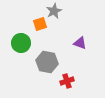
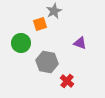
red cross: rotated 32 degrees counterclockwise
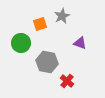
gray star: moved 8 px right, 5 px down
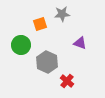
gray star: moved 2 px up; rotated 21 degrees clockwise
green circle: moved 2 px down
gray hexagon: rotated 15 degrees clockwise
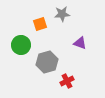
gray hexagon: rotated 20 degrees clockwise
red cross: rotated 24 degrees clockwise
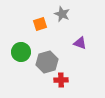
gray star: rotated 28 degrees clockwise
green circle: moved 7 px down
red cross: moved 6 px left, 1 px up; rotated 24 degrees clockwise
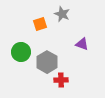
purple triangle: moved 2 px right, 1 px down
gray hexagon: rotated 15 degrees counterclockwise
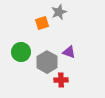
gray star: moved 3 px left, 2 px up; rotated 28 degrees clockwise
orange square: moved 2 px right, 1 px up
purple triangle: moved 13 px left, 8 px down
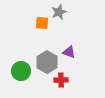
orange square: rotated 24 degrees clockwise
green circle: moved 19 px down
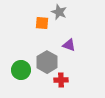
gray star: rotated 28 degrees counterclockwise
purple triangle: moved 7 px up
green circle: moved 1 px up
